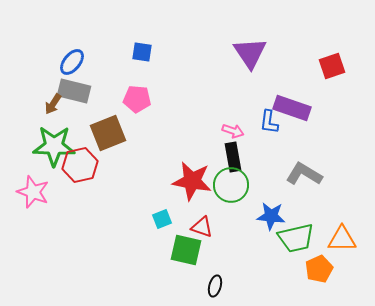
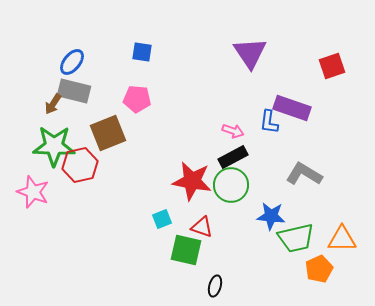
black rectangle: rotated 72 degrees clockwise
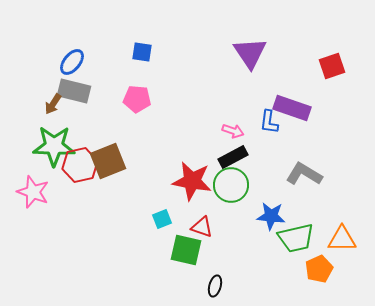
brown square: moved 28 px down
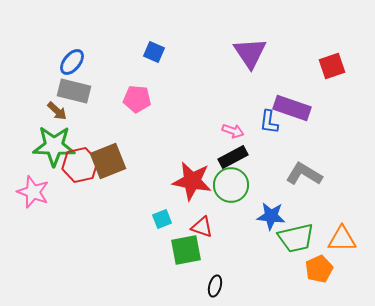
blue square: moved 12 px right; rotated 15 degrees clockwise
brown arrow: moved 4 px right, 7 px down; rotated 80 degrees counterclockwise
green square: rotated 24 degrees counterclockwise
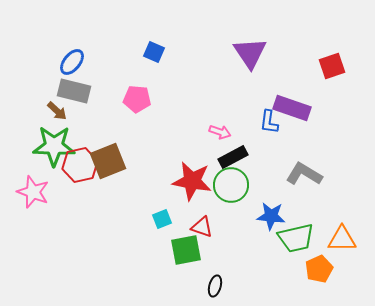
pink arrow: moved 13 px left, 1 px down
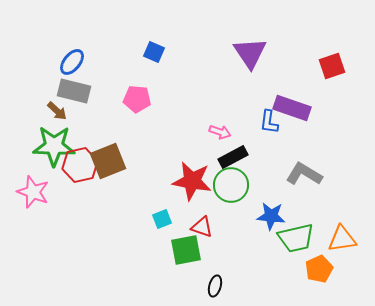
orange triangle: rotated 8 degrees counterclockwise
